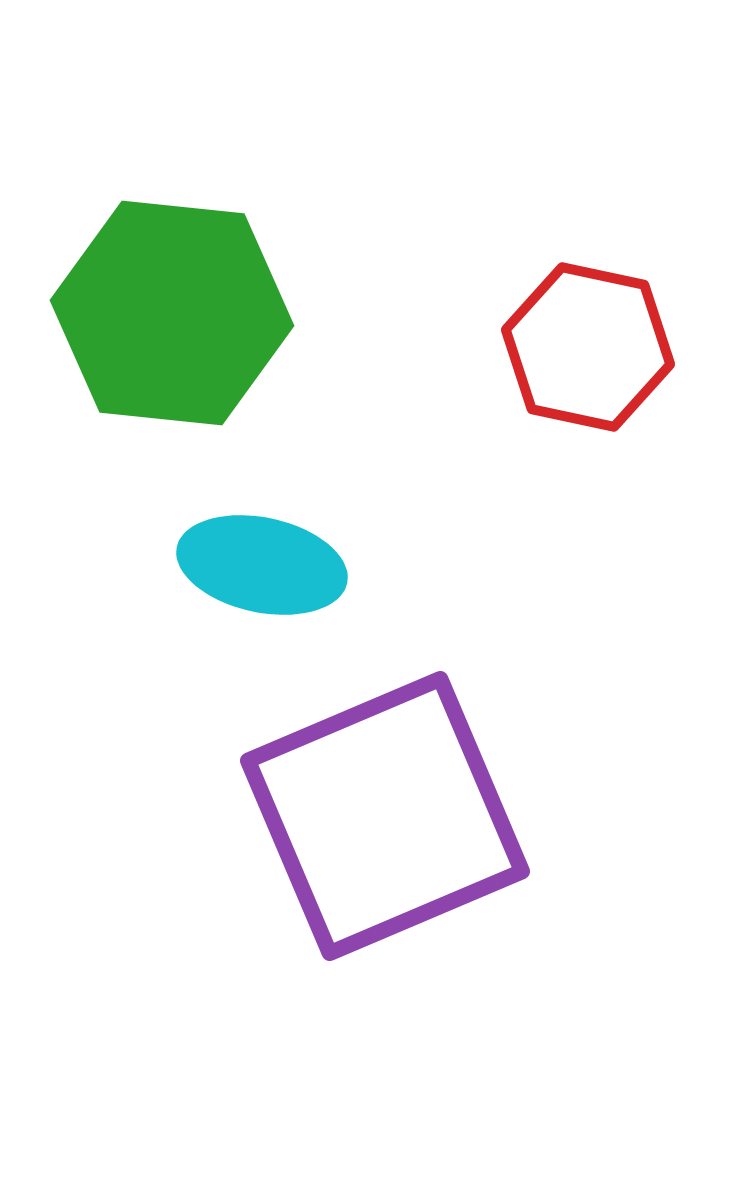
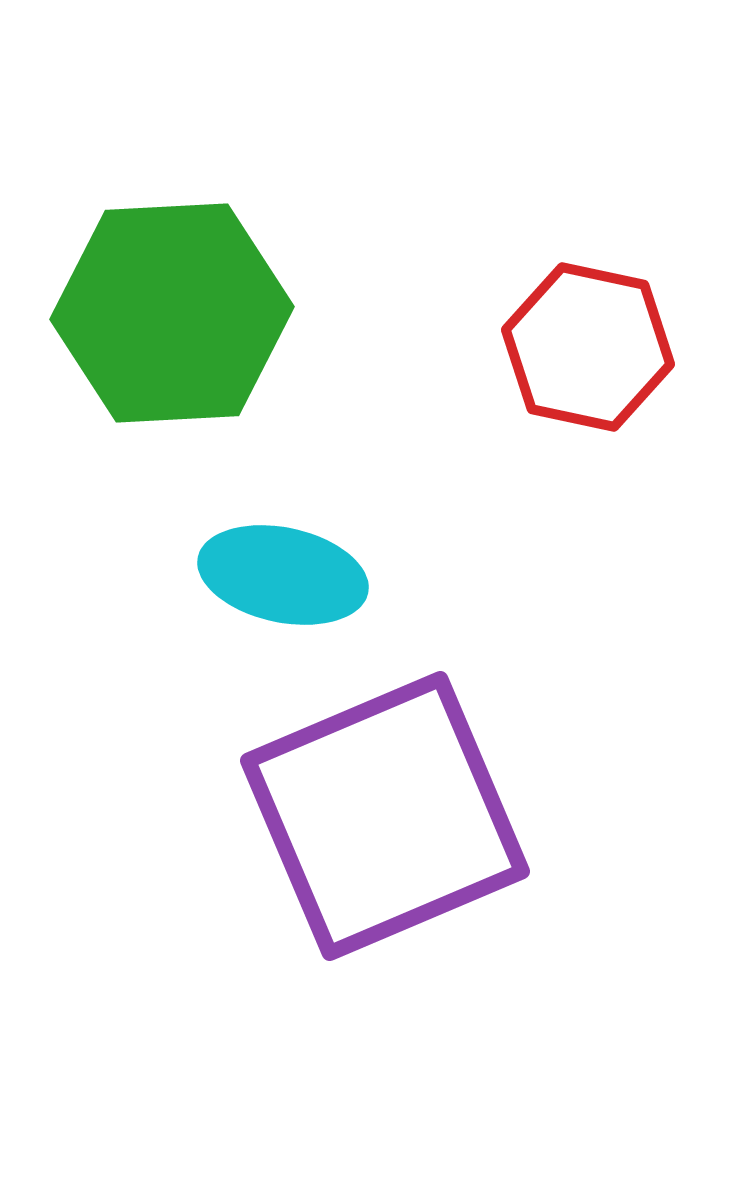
green hexagon: rotated 9 degrees counterclockwise
cyan ellipse: moved 21 px right, 10 px down
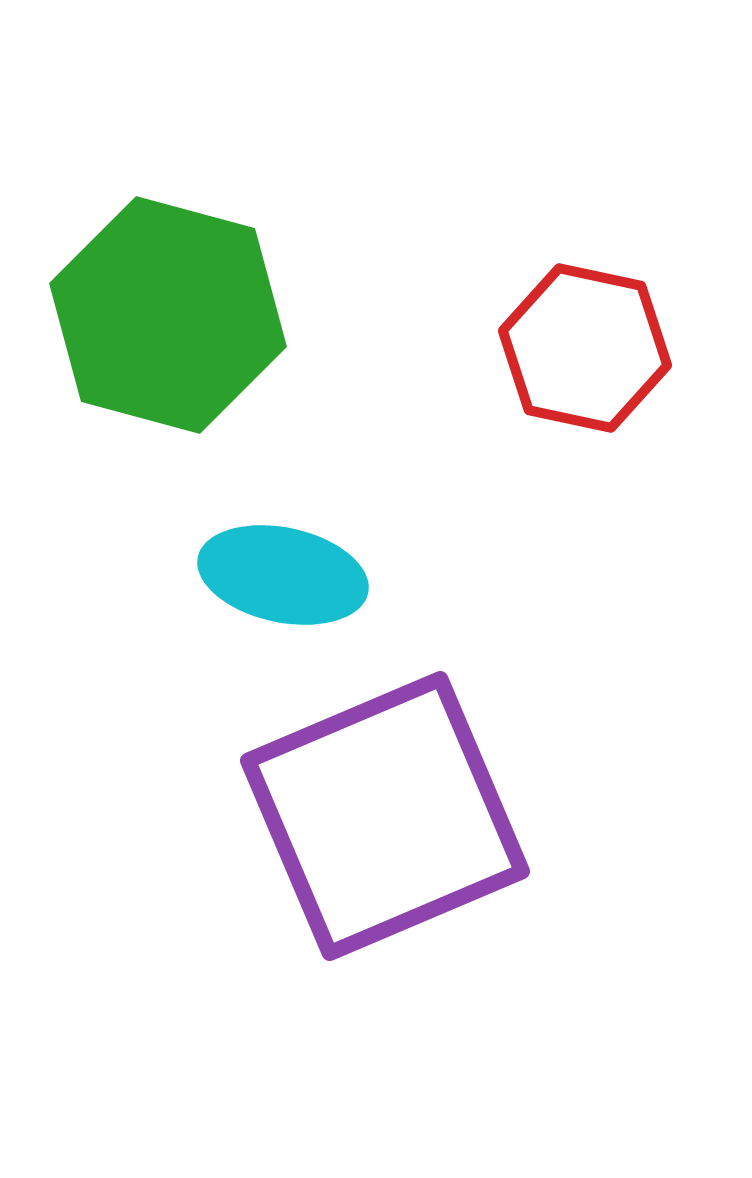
green hexagon: moved 4 px left, 2 px down; rotated 18 degrees clockwise
red hexagon: moved 3 px left, 1 px down
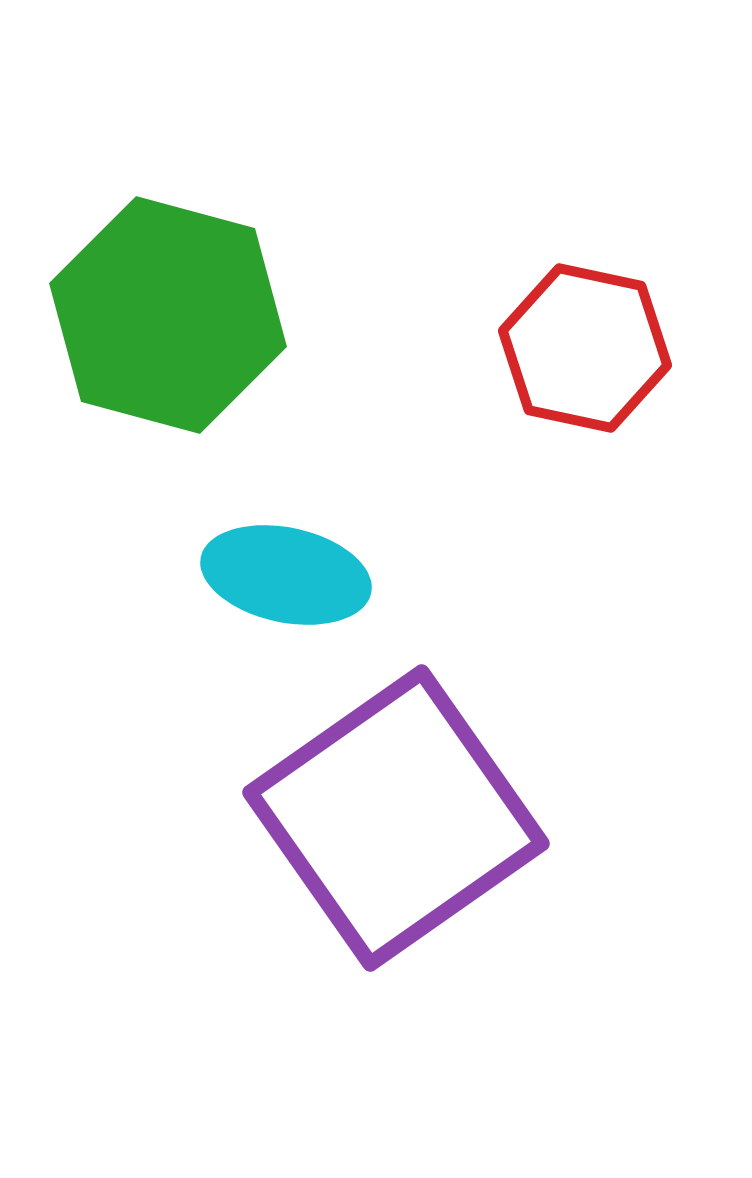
cyan ellipse: moved 3 px right
purple square: moved 11 px right, 2 px down; rotated 12 degrees counterclockwise
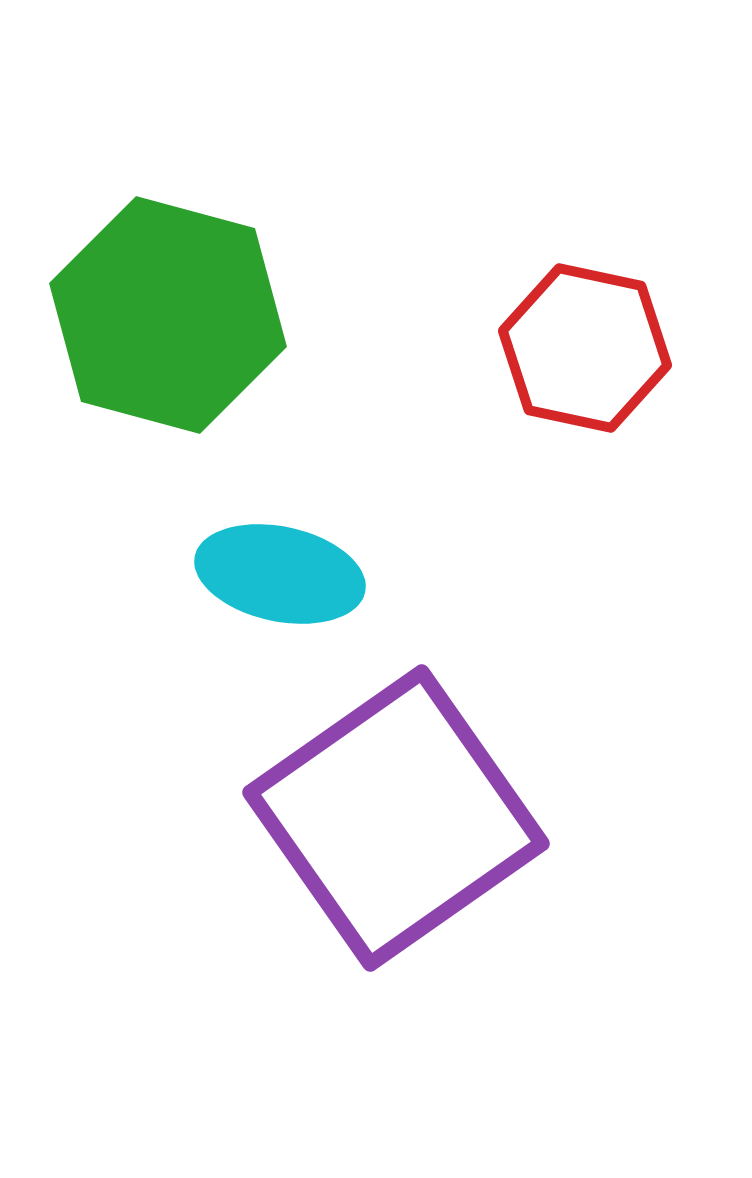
cyan ellipse: moved 6 px left, 1 px up
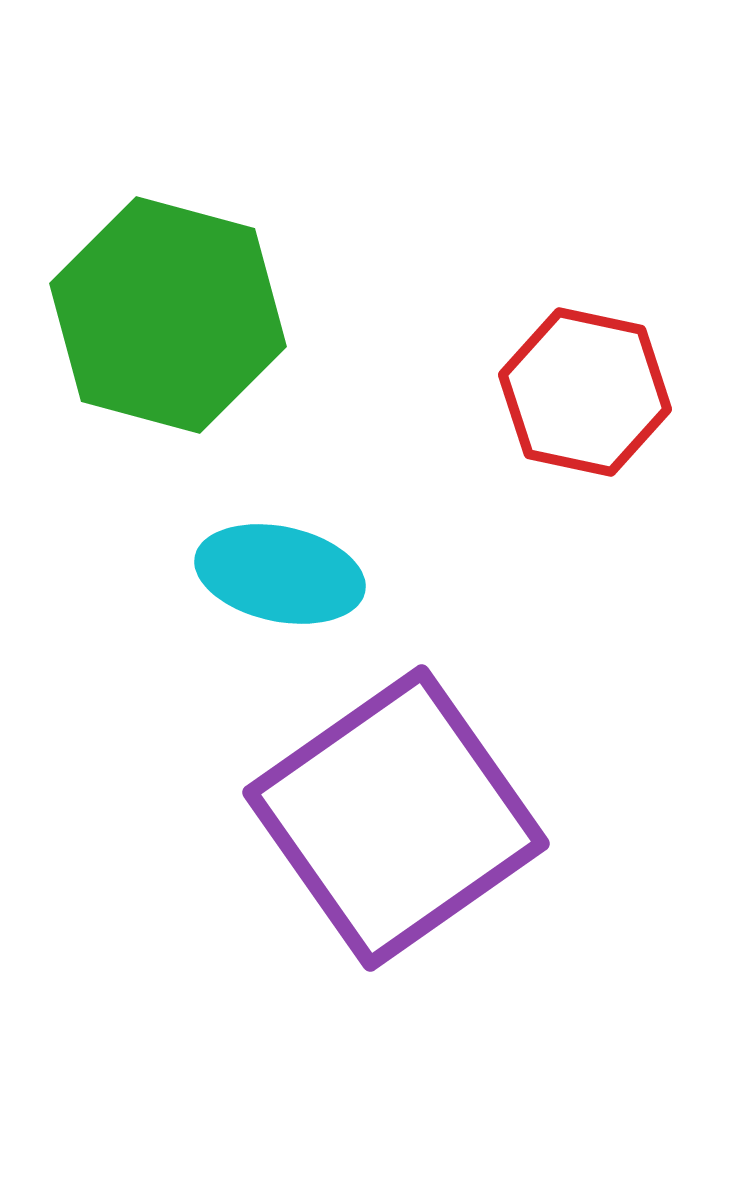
red hexagon: moved 44 px down
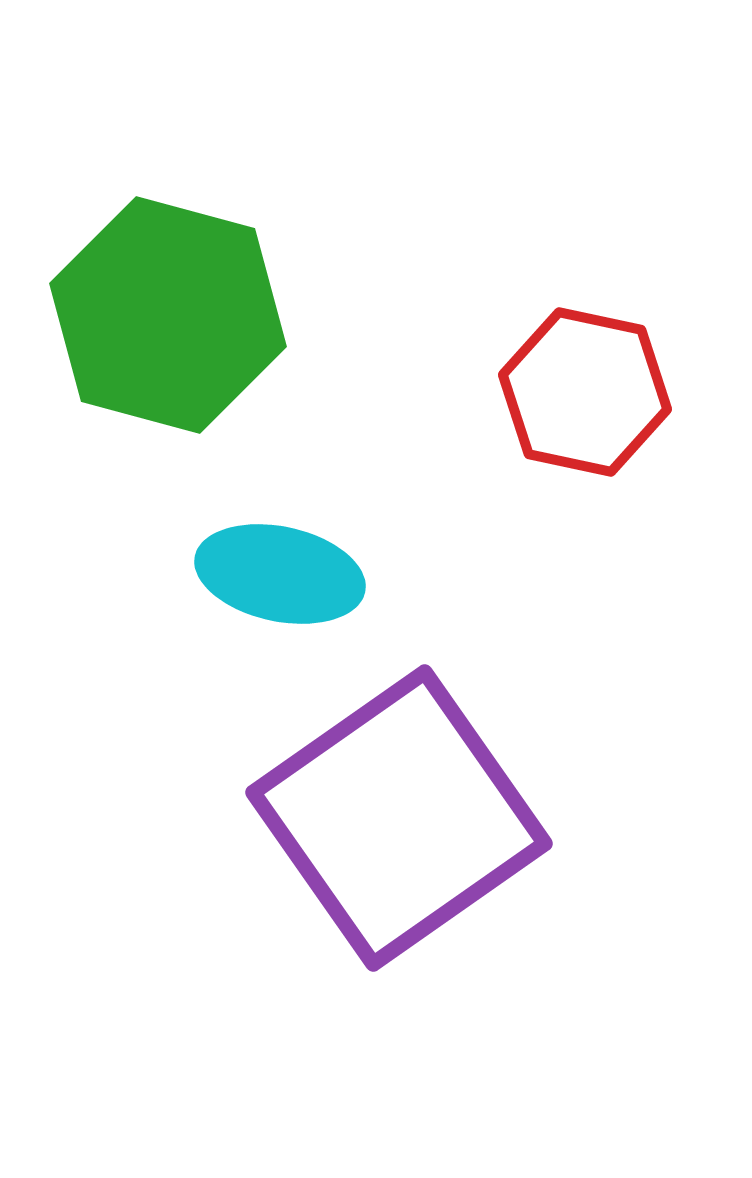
purple square: moved 3 px right
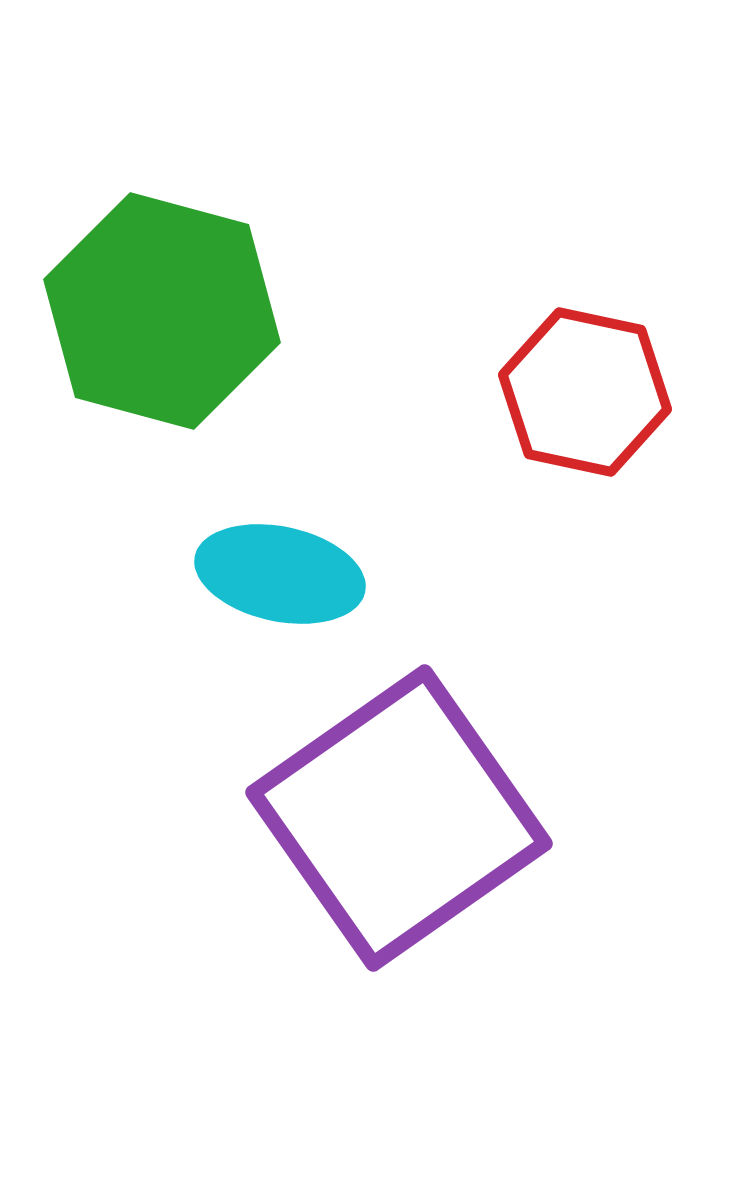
green hexagon: moved 6 px left, 4 px up
